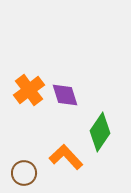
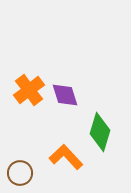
green diamond: rotated 18 degrees counterclockwise
brown circle: moved 4 px left
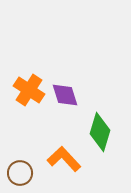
orange cross: rotated 20 degrees counterclockwise
orange L-shape: moved 2 px left, 2 px down
